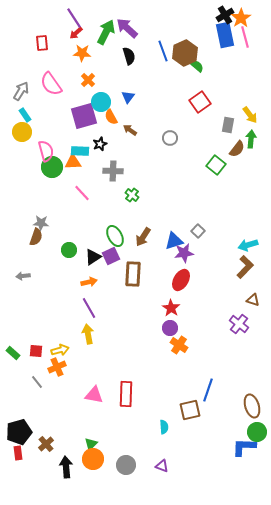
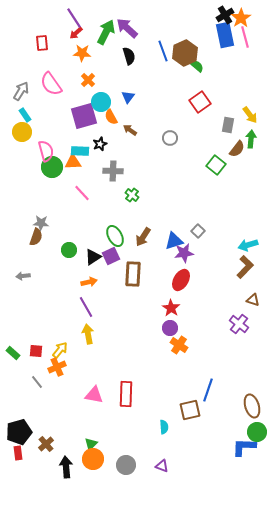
purple line at (89, 308): moved 3 px left, 1 px up
yellow arrow at (60, 350): rotated 36 degrees counterclockwise
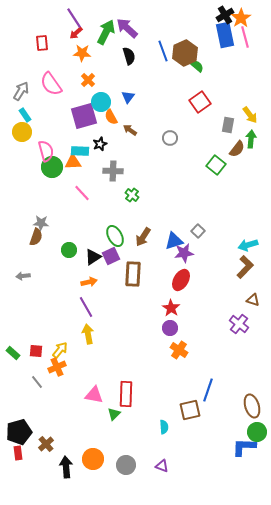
orange cross at (179, 345): moved 5 px down
green triangle at (91, 444): moved 23 px right, 30 px up
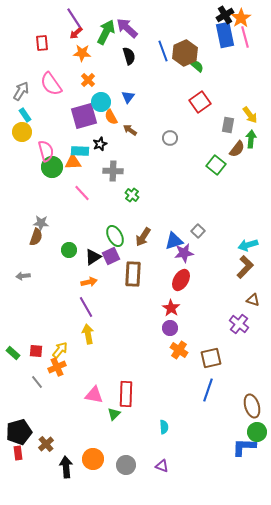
brown square at (190, 410): moved 21 px right, 52 px up
